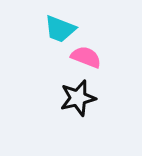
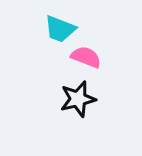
black star: moved 1 px down
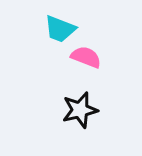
black star: moved 2 px right, 11 px down
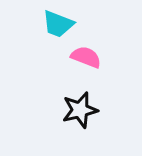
cyan trapezoid: moved 2 px left, 5 px up
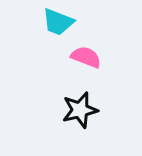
cyan trapezoid: moved 2 px up
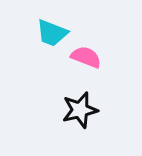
cyan trapezoid: moved 6 px left, 11 px down
